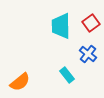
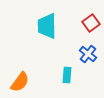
cyan trapezoid: moved 14 px left
cyan rectangle: rotated 42 degrees clockwise
orange semicircle: rotated 15 degrees counterclockwise
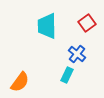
red square: moved 4 px left
blue cross: moved 11 px left
cyan rectangle: rotated 21 degrees clockwise
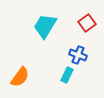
cyan trapezoid: moved 2 px left; rotated 32 degrees clockwise
blue cross: moved 1 px right, 1 px down; rotated 18 degrees counterclockwise
orange semicircle: moved 5 px up
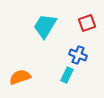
red square: rotated 18 degrees clockwise
orange semicircle: rotated 145 degrees counterclockwise
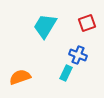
cyan rectangle: moved 1 px left, 2 px up
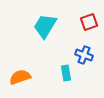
red square: moved 2 px right, 1 px up
blue cross: moved 6 px right
cyan rectangle: rotated 35 degrees counterclockwise
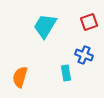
orange semicircle: rotated 55 degrees counterclockwise
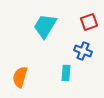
blue cross: moved 1 px left, 4 px up
cyan rectangle: rotated 14 degrees clockwise
